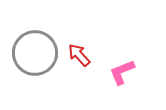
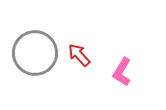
pink L-shape: rotated 36 degrees counterclockwise
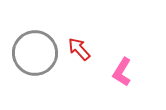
red arrow: moved 6 px up
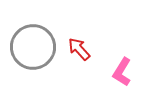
gray circle: moved 2 px left, 6 px up
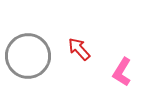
gray circle: moved 5 px left, 9 px down
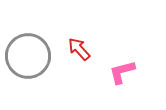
pink L-shape: rotated 44 degrees clockwise
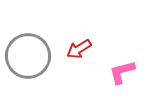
red arrow: rotated 80 degrees counterclockwise
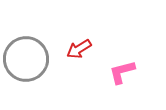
gray circle: moved 2 px left, 3 px down
